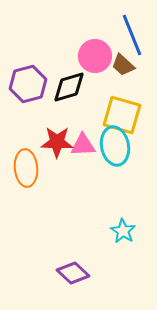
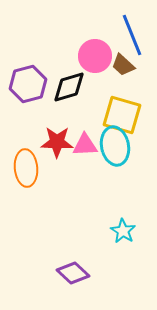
pink triangle: moved 2 px right
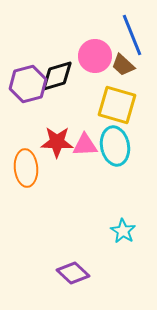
black diamond: moved 12 px left, 11 px up
yellow square: moved 5 px left, 10 px up
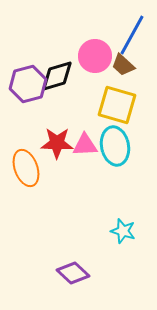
blue line: rotated 51 degrees clockwise
red star: moved 1 px down
orange ellipse: rotated 15 degrees counterclockwise
cyan star: rotated 15 degrees counterclockwise
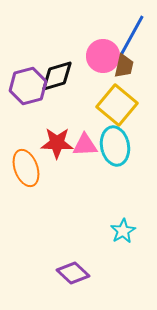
pink circle: moved 8 px right
brown trapezoid: moved 1 px right, 1 px down; rotated 120 degrees counterclockwise
purple hexagon: moved 2 px down
yellow square: rotated 24 degrees clockwise
cyan star: rotated 25 degrees clockwise
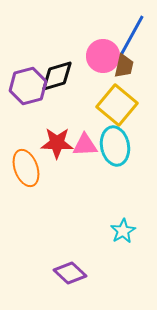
purple diamond: moved 3 px left
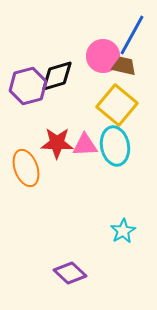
brown trapezoid: rotated 90 degrees counterclockwise
